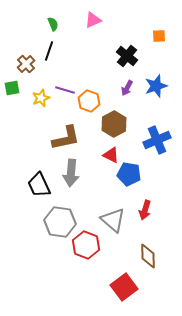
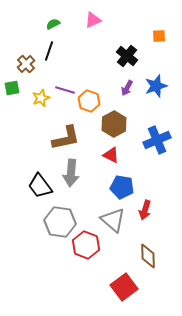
green semicircle: rotated 96 degrees counterclockwise
blue pentagon: moved 7 px left, 13 px down
black trapezoid: moved 1 px right, 1 px down; rotated 12 degrees counterclockwise
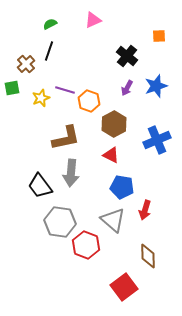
green semicircle: moved 3 px left
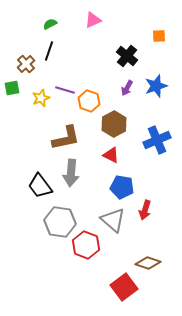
brown diamond: moved 7 px down; rotated 70 degrees counterclockwise
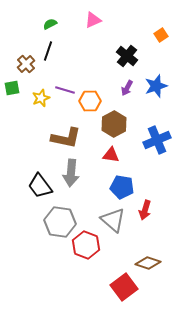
orange square: moved 2 px right, 1 px up; rotated 32 degrees counterclockwise
black line: moved 1 px left
orange hexagon: moved 1 px right; rotated 20 degrees counterclockwise
brown L-shape: rotated 24 degrees clockwise
red triangle: rotated 18 degrees counterclockwise
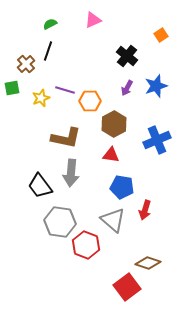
red square: moved 3 px right
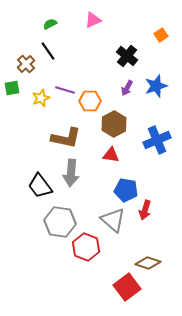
black line: rotated 54 degrees counterclockwise
blue pentagon: moved 4 px right, 3 px down
red hexagon: moved 2 px down
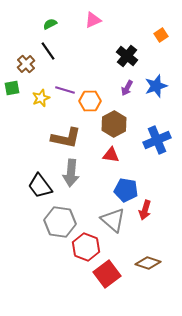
red square: moved 20 px left, 13 px up
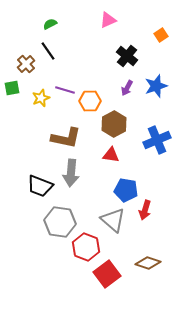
pink triangle: moved 15 px right
black trapezoid: rotated 32 degrees counterclockwise
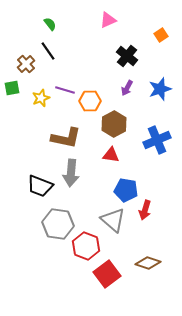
green semicircle: rotated 80 degrees clockwise
blue star: moved 4 px right, 3 px down
gray hexagon: moved 2 px left, 2 px down
red hexagon: moved 1 px up
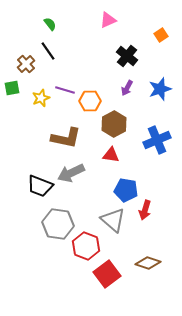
gray arrow: rotated 60 degrees clockwise
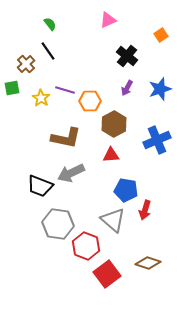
yellow star: rotated 18 degrees counterclockwise
red triangle: rotated 12 degrees counterclockwise
